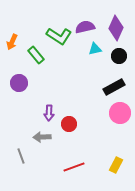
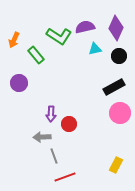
orange arrow: moved 2 px right, 2 px up
purple arrow: moved 2 px right, 1 px down
gray line: moved 33 px right
red line: moved 9 px left, 10 px down
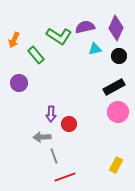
pink circle: moved 2 px left, 1 px up
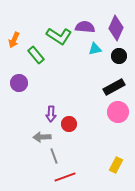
purple semicircle: rotated 18 degrees clockwise
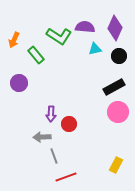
purple diamond: moved 1 px left
red line: moved 1 px right
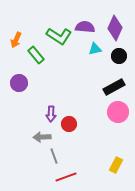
orange arrow: moved 2 px right
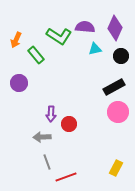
black circle: moved 2 px right
gray line: moved 7 px left, 6 px down
yellow rectangle: moved 3 px down
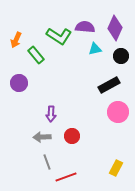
black rectangle: moved 5 px left, 2 px up
red circle: moved 3 px right, 12 px down
